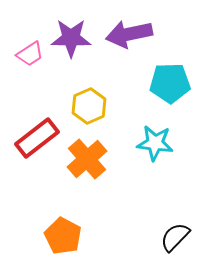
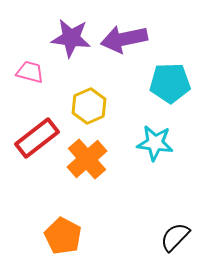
purple arrow: moved 5 px left, 5 px down
purple star: rotated 6 degrees clockwise
pink trapezoid: moved 18 px down; rotated 132 degrees counterclockwise
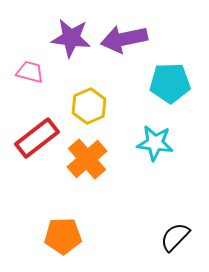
orange pentagon: rotated 30 degrees counterclockwise
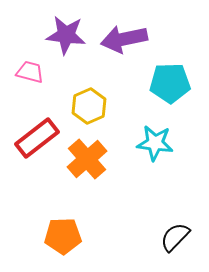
purple star: moved 5 px left, 3 px up
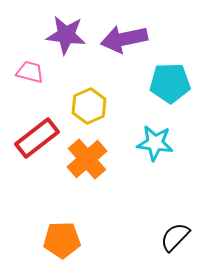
orange pentagon: moved 1 px left, 4 px down
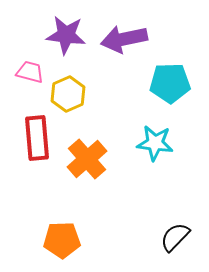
yellow hexagon: moved 21 px left, 12 px up
red rectangle: rotated 57 degrees counterclockwise
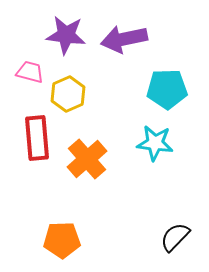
cyan pentagon: moved 3 px left, 6 px down
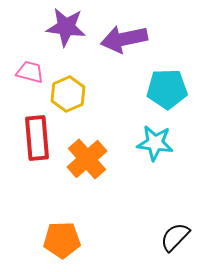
purple star: moved 8 px up
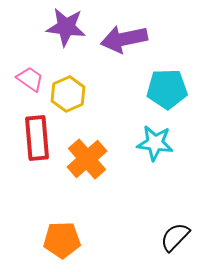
pink trapezoid: moved 7 px down; rotated 20 degrees clockwise
